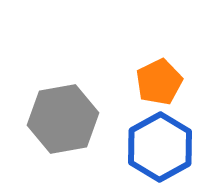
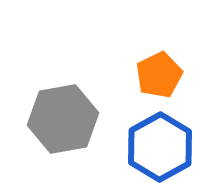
orange pentagon: moved 7 px up
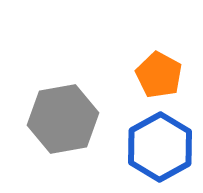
orange pentagon: rotated 18 degrees counterclockwise
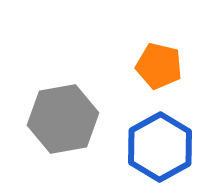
orange pentagon: moved 9 px up; rotated 15 degrees counterclockwise
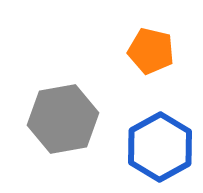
orange pentagon: moved 8 px left, 15 px up
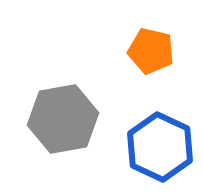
blue hexagon: rotated 6 degrees counterclockwise
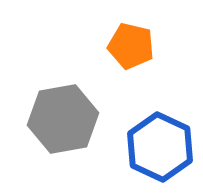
orange pentagon: moved 20 px left, 5 px up
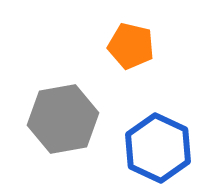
blue hexagon: moved 2 px left, 1 px down
